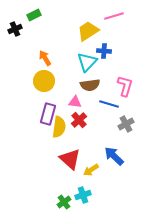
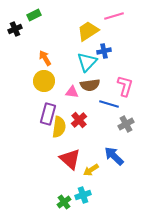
blue cross: rotated 16 degrees counterclockwise
pink triangle: moved 3 px left, 10 px up
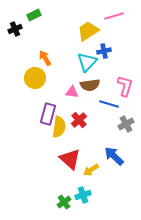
yellow circle: moved 9 px left, 3 px up
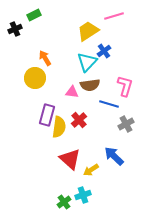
blue cross: rotated 24 degrees counterclockwise
purple rectangle: moved 1 px left, 1 px down
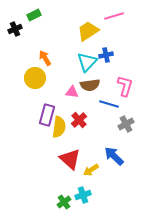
blue cross: moved 2 px right, 4 px down; rotated 24 degrees clockwise
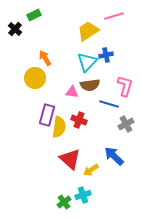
black cross: rotated 24 degrees counterclockwise
red cross: rotated 28 degrees counterclockwise
